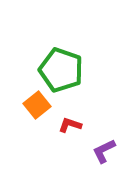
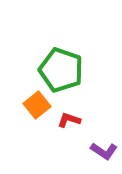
red L-shape: moved 1 px left, 5 px up
purple L-shape: rotated 120 degrees counterclockwise
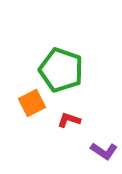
orange square: moved 5 px left, 2 px up; rotated 12 degrees clockwise
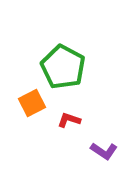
green pentagon: moved 2 px right, 3 px up; rotated 9 degrees clockwise
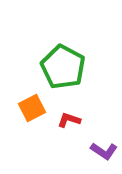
orange square: moved 5 px down
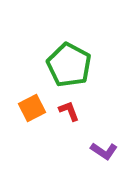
green pentagon: moved 6 px right, 2 px up
red L-shape: moved 9 px up; rotated 50 degrees clockwise
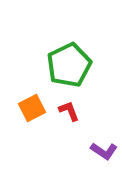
green pentagon: rotated 18 degrees clockwise
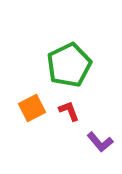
purple L-shape: moved 4 px left, 9 px up; rotated 16 degrees clockwise
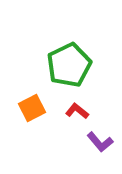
red L-shape: moved 8 px right; rotated 30 degrees counterclockwise
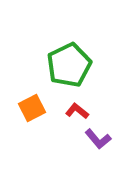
purple L-shape: moved 2 px left, 3 px up
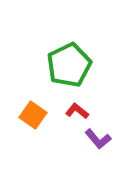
orange square: moved 1 px right, 7 px down; rotated 28 degrees counterclockwise
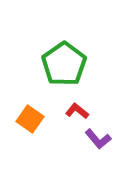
green pentagon: moved 5 px left, 1 px up; rotated 9 degrees counterclockwise
orange square: moved 3 px left, 4 px down
